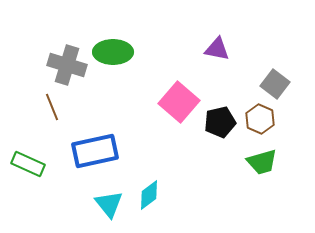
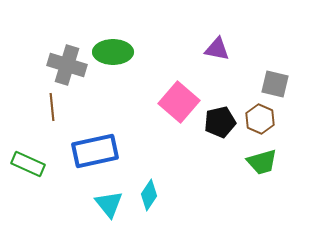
gray square: rotated 24 degrees counterclockwise
brown line: rotated 16 degrees clockwise
cyan diamond: rotated 20 degrees counterclockwise
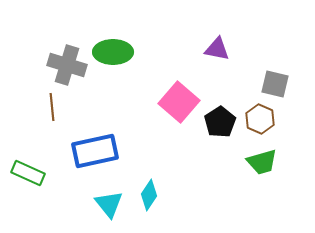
black pentagon: rotated 20 degrees counterclockwise
green rectangle: moved 9 px down
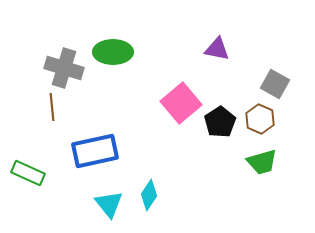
gray cross: moved 3 px left, 3 px down
gray square: rotated 16 degrees clockwise
pink square: moved 2 px right, 1 px down; rotated 9 degrees clockwise
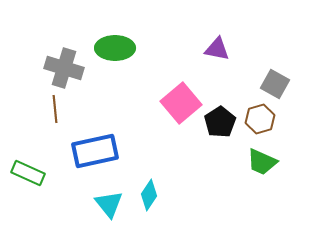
green ellipse: moved 2 px right, 4 px up
brown line: moved 3 px right, 2 px down
brown hexagon: rotated 20 degrees clockwise
green trapezoid: rotated 40 degrees clockwise
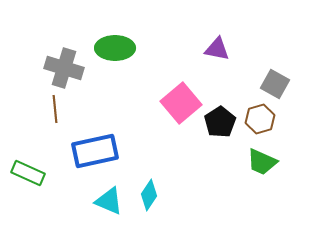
cyan triangle: moved 3 px up; rotated 28 degrees counterclockwise
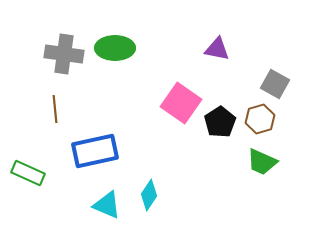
gray cross: moved 14 px up; rotated 9 degrees counterclockwise
pink square: rotated 15 degrees counterclockwise
cyan triangle: moved 2 px left, 4 px down
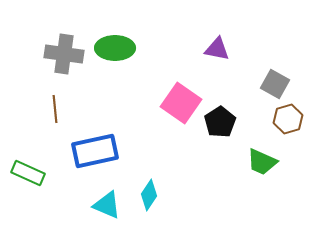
brown hexagon: moved 28 px right
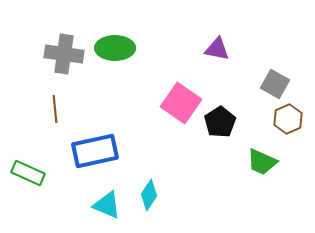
brown hexagon: rotated 8 degrees counterclockwise
